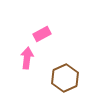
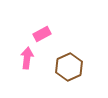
brown hexagon: moved 4 px right, 11 px up
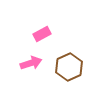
pink arrow: moved 4 px right, 5 px down; rotated 65 degrees clockwise
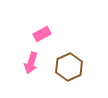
pink arrow: rotated 125 degrees clockwise
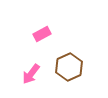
pink arrow: moved 11 px down; rotated 20 degrees clockwise
